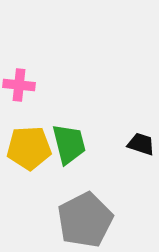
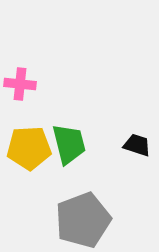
pink cross: moved 1 px right, 1 px up
black trapezoid: moved 4 px left, 1 px down
gray pentagon: moved 2 px left; rotated 6 degrees clockwise
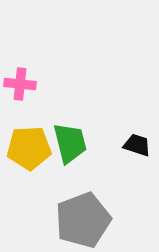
green trapezoid: moved 1 px right, 1 px up
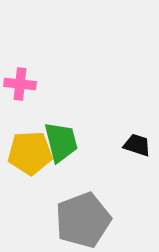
green trapezoid: moved 9 px left, 1 px up
yellow pentagon: moved 1 px right, 5 px down
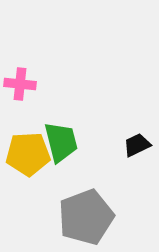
black trapezoid: rotated 44 degrees counterclockwise
yellow pentagon: moved 2 px left, 1 px down
gray pentagon: moved 3 px right, 3 px up
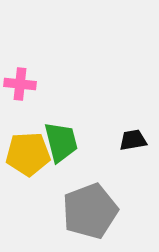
black trapezoid: moved 4 px left, 5 px up; rotated 16 degrees clockwise
gray pentagon: moved 4 px right, 6 px up
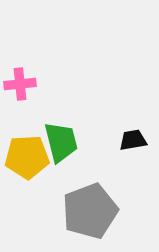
pink cross: rotated 12 degrees counterclockwise
yellow pentagon: moved 1 px left, 3 px down
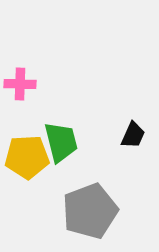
pink cross: rotated 8 degrees clockwise
black trapezoid: moved 5 px up; rotated 124 degrees clockwise
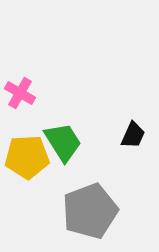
pink cross: moved 9 px down; rotated 28 degrees clockwise
green trapezoid: moved 2 px right; rotated 18 degrees counterclockwise
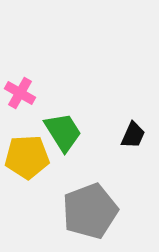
green trapezoid: moved 10 px up
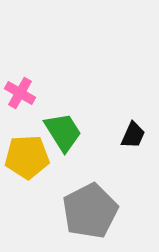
gray pentagon: rotated 6 degrees counterclockwise
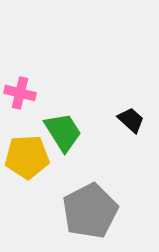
pink cross: rotated 16 degrees counterclockwise
black trapezoid: moved 2 px left, 15 px up; rotated 72 degrees counterclockwise
